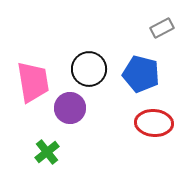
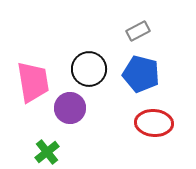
gray rectangle: moved 24 px left, 3 px down
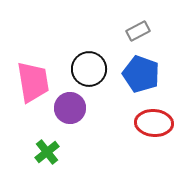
blue pentagon: rotated 6 degrees clockwise
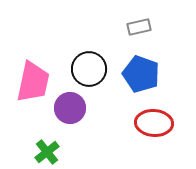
gray rectangle: moved 1 px right, 4 px up; rotated 15 degrees clockwise
pink trapezoid: rotated 21 degrees clockwise
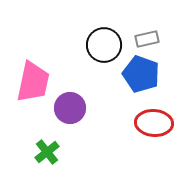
gray rectangle: moved 8 px right, 12 px down
black circle: moved 15 px right, 24 px up
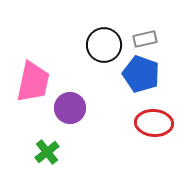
gray rectangle: moved 2 px left
